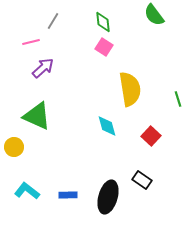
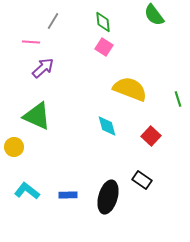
pink line: rotated 18 degrees clockwise
yellow semicircle: rotated 60 degrees counterclockwise
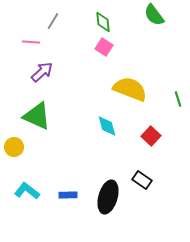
purple arrow: moved 1 px left, 4 px down
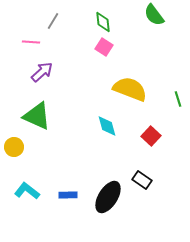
black ellipse: rotated 16 degrees clockwise
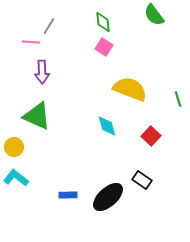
gray line: moved 4 px left, 5 px down
purple arrow: rotated 130 degrees clockwise
cyan L-shape: moved 11 px left, 13 px up
black ellipse: rotated 16 degrees clockwise
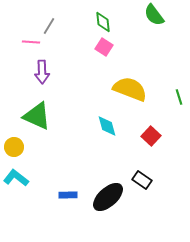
green line: moved 1 px right, 2 px up
